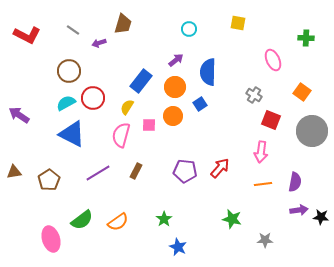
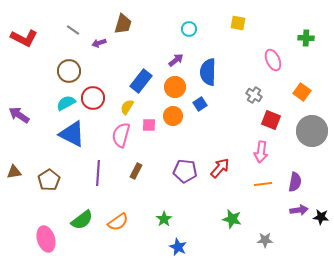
red L-shape at (27, 35): moved 3 px left, 3 px down
purple line at (98, 173): rotated 55 degrees counterclockwise
pink ellipse at (51, 239): moved 5 px left
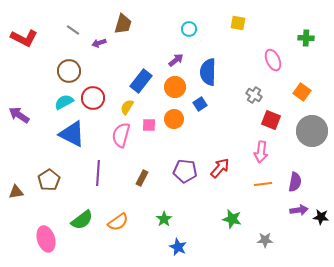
cyan semicircle at (66, 103): moved 2 px left, 1 px up
orange circle at (173, 116): moved 1 px right, 3 px down
brown rectangle at (136, 171): moved 6 px right, 7 px down
brown triangle at (14, 172): moved 2 px right, 20 px down
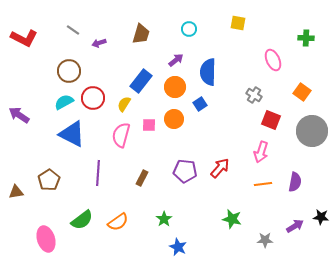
brown trapezoid at (123, 24): moved 18 px right, 10 px down
yellow semicircle at (127, 107): moved 3 px left, 3 px up
pink arrow at (261, 152): rotated 10 degrees clockwise
purple arrow at (299, 210): moved 4 px left, 16 px down; rotated 24 degrees counterclockwise
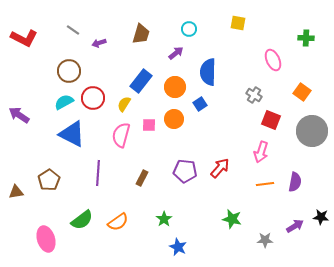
purple arrow at (176, 60): moved 7 px up
orange line at (263, 184): moved 2 px right
